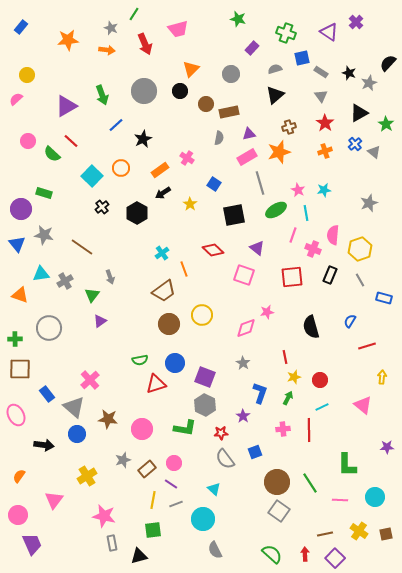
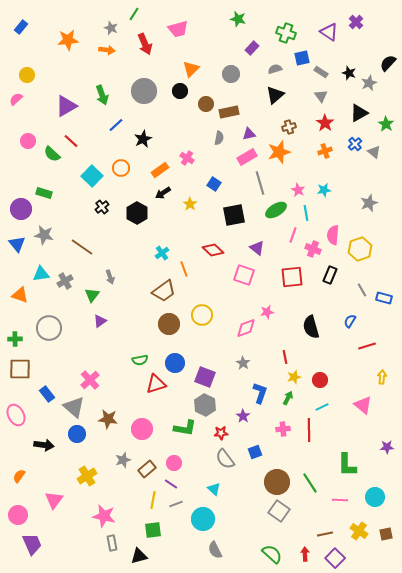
gray line at (360, 280): moved 2 px right, 10 px down
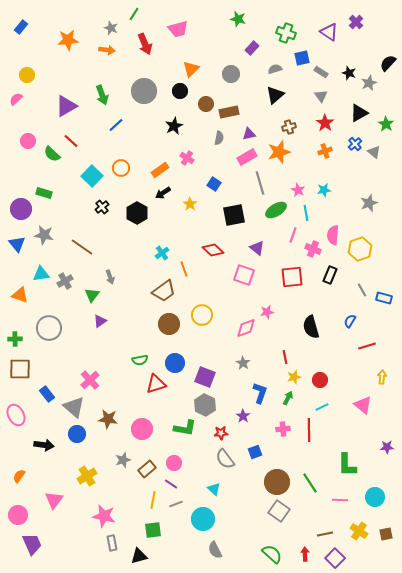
black star at (143, 139): moved 31 px right, 13 px up
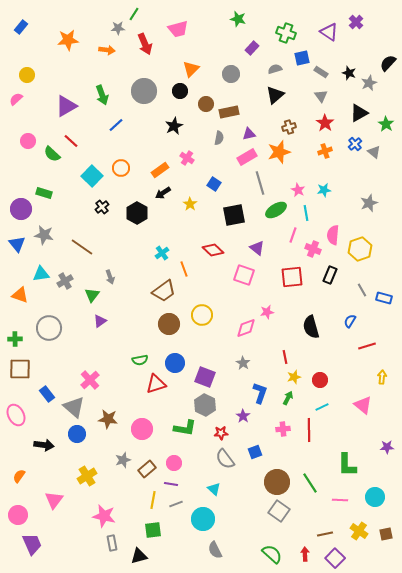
gray star at (111, 28): moved 7 px right; rotated 24 degrees counterclockwise
purple line at (171, 484): rotated 24 degrees counterclockwise
